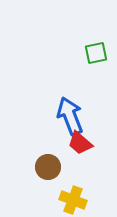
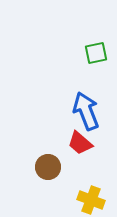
blue arrow: moved 16 px right, 5 px up
yellow cross: moved 18 px right
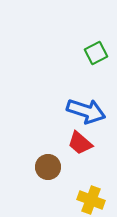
green square: rotated 15 degrees counterclockwise
blue arrow: rotated 129 degrees clockwise
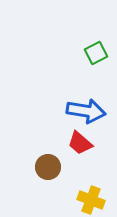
blue arrow: rotated 9 degrees counterclockwise
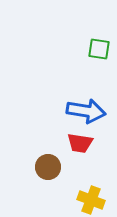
green square: moved 3 px right, 4 px up; rotated 35 degrees clockwise
red trapezoid: rotated 32 degrees counterclockwise
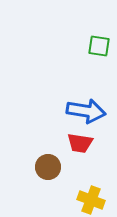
green square: moved 3 px up
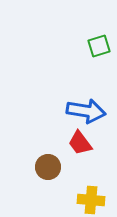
green square: rotated 25 degrees counterclockwise
red trapezoid: rotated 44 degrees clockwise
yellow cross: rotated 16 degrees counterclockwise
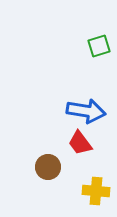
yellow cross: moved 5 px right, 9 px up
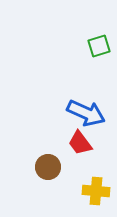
blue arrow: moved 2 px down; rotated 15 degrees clockwise
